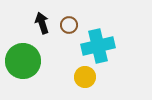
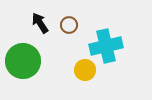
black arrow: moved 2 px left; rotated 15 degrees counterclockwise
cyan cross: moved 8 px right
yellow circle: moved 7 px up
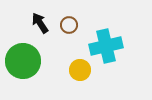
yellow circle: moved 5 px left
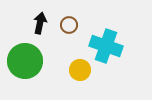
black arrow: rotated 45 degrees clockwise
cyan cross: rotated 32 degrees clockwise
green circle: moved 2 px right
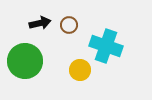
black arrow: rotated 65 degrees clockwise
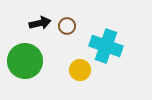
brown circle: moved 2 px left, 1 px down
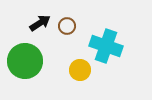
black arrow: rotated 20 degrees counterclockwise
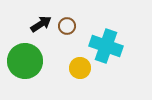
black arrow: moved 1 px right, 1 px down
yellow circle: moved 2 px up
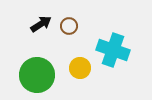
brown circle: moved 2 px right
cyan cross: moved 7 px right, 4 px down
green circle: moved 12 px right, 14 px down
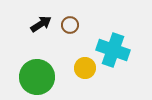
brown circle: moved 1 px right, 1 px up
yellow circle: moved 5 px right
green circle: moved 2 px down
